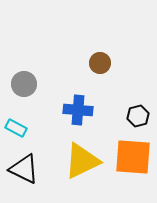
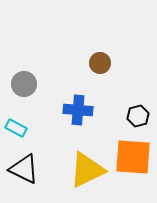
yellow triangle: moved 5 px right, 9 px down
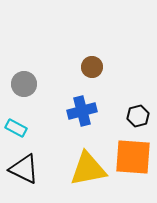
brown circle: moved 8 px left, 4 px down
blue cross: moved 4 px right, 1 px down; rotated 20 degrees counterclockwise
yellow triangle: moved 1 px right, 1 px up; rotated 15 degrees clockwise
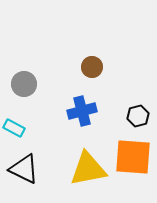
cyan rectangle: moved 2 px left
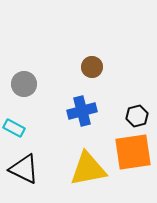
black hexagon: moved 1 px left
orange square: moved 5 px up; rotated 12 degrees counterclockwise
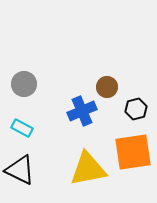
brown circle: moved 15 px right, 20 px down
blue cross: rotated 8 degrees counterclockwise
black hexagon: moved 1 px left, 7 px up
cyan rectangle: moved 8 px right
black triangle: moved 4 px left, 1 px down
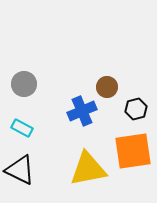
orange square: moved 1 px up
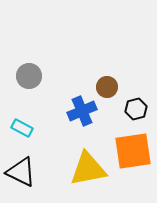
gray circle: moved 5 px right, 8 px up
black triangle: moved 1 px right, 2 px down
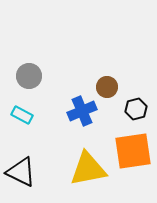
cyan rectangle: moved 13 px up
